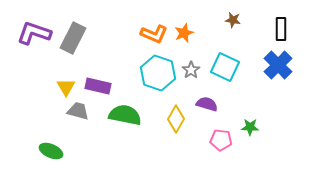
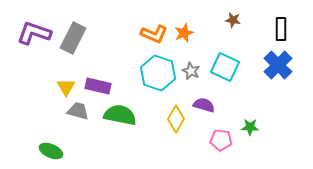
gray star: moved 1 px down; rotated 12 degrees counterclockwise
purple semicircle: moved 3 px left, 1 px down
green semicircle: moved 5 px left
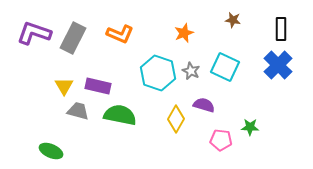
orange L-shape: moved 34 px left
yellow triangle: moved 2 px left, 1 px up
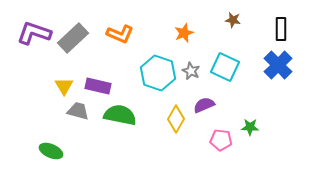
gray rectangle: rotated 20 degrees clockwise
purple semicircle: rotated 40 degrees counterclockwise
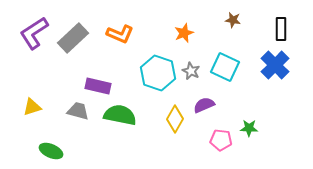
purple L-shape: rotated 52 degrees counterclockwise
blue cross: moved 3 px left
yellow triangle: moved 32 px left, 21 px down; rotated 42 degrees clockwise
yellow diamond: moved 1 px left
green star: moved 1 px left, 1 px down
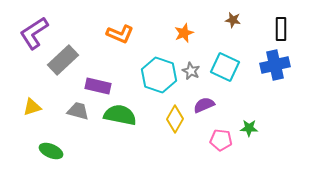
gray rectangle: moved 10 px left, 22 px down
blue cross: rotated 32 degrees clockwise
cyan hexagon: moved 1 px right, 2 px down
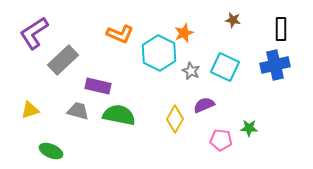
cyan hexagon: moved 22 px up; rotated 8 degrees clockwise
yellow triangle: moved 2 px left, 3 px down
green semicircle: moved 1 px left
